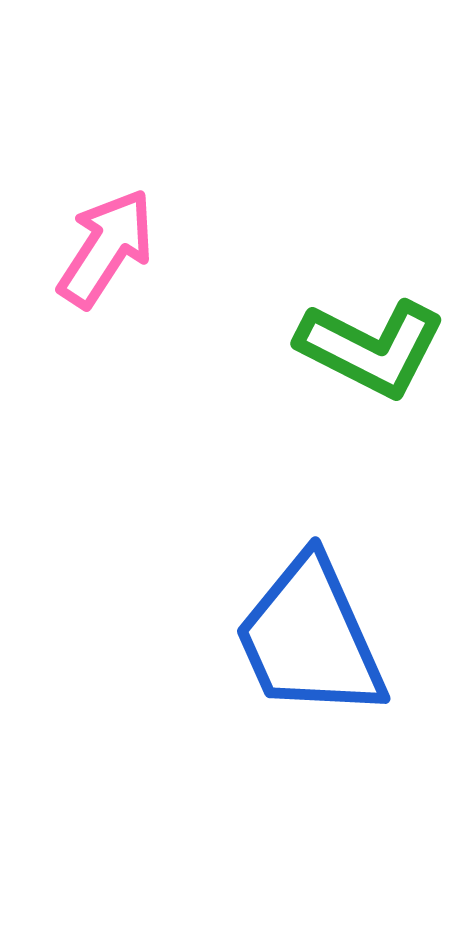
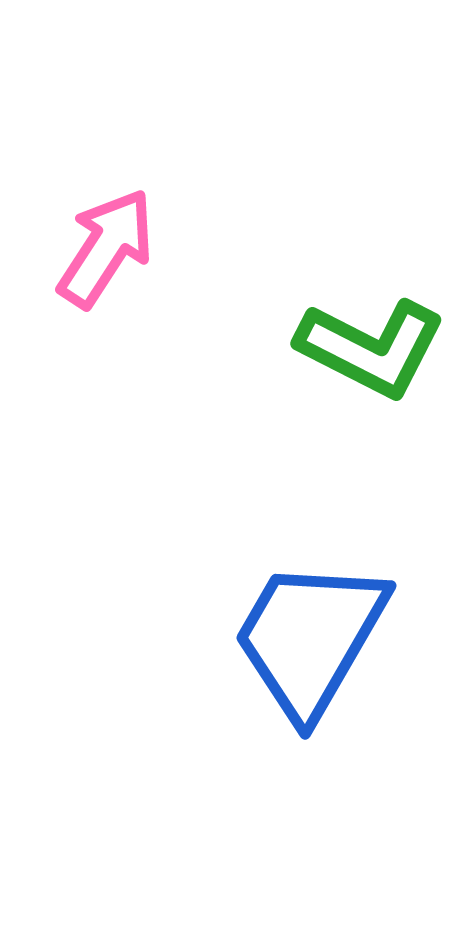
blue trapezoid: rotated 54 degrees clockwise
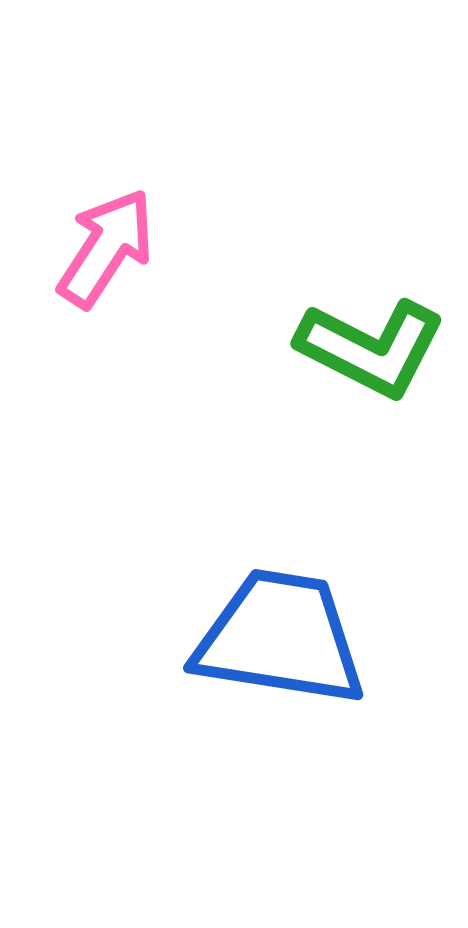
blue trapezoid: moved 30 px left; rotated 69 degrees clockwise
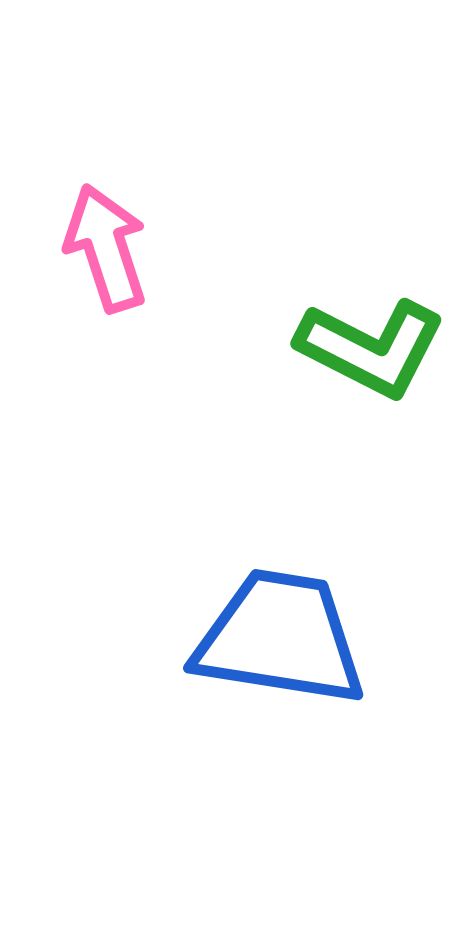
pink arrow: rotated 51 degrees counterclockwise
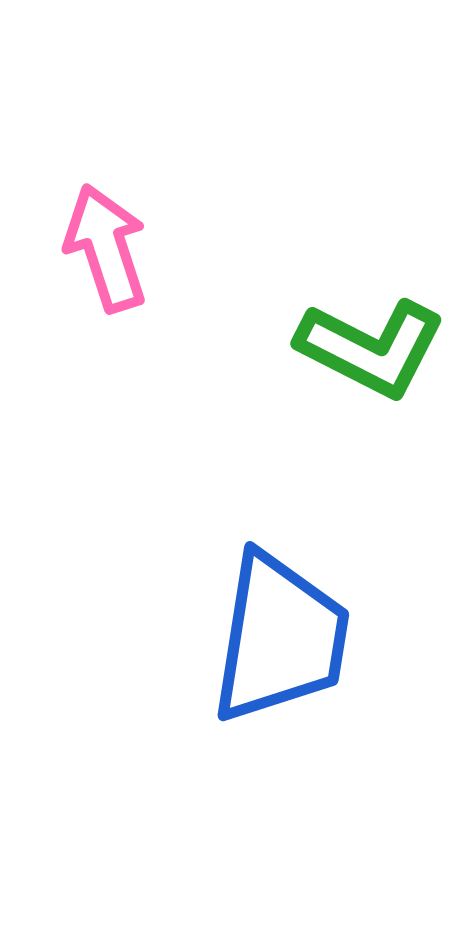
blue trapezoid: rotated 90 degrees clockwise
